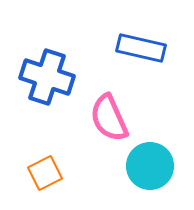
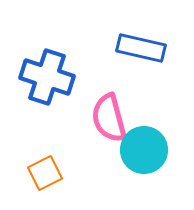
pink semicircle: rotated 9 degrees clockwise
cyan circle: moved 6 px left, 16 px up
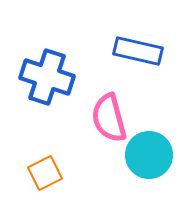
blue rectangle: moved 3 px left, 3 px down
cyan circle: moved 5 px right, 5 px down
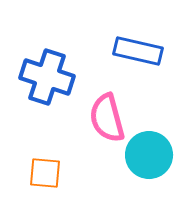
pink semicircle: moved 2 px left
orange square: rotated 32 degrees clockwise
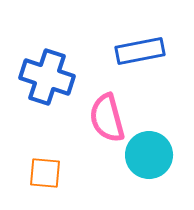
blue rectangle: moved 2 px right; rotated 24 degrees counterclockwise
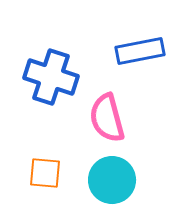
blue cross: moved 4 px right
cyan circle: moved 37 px left, 25 px down
